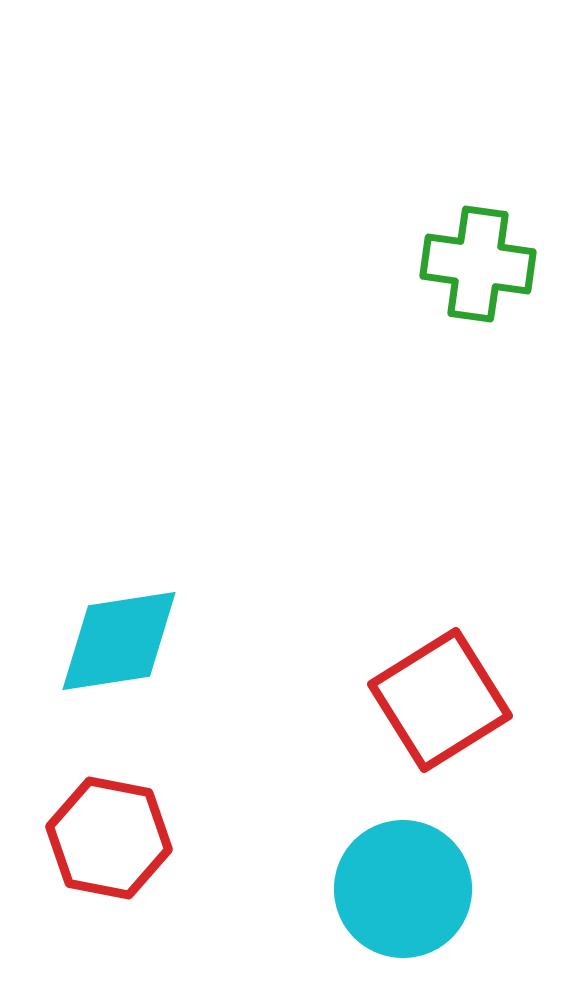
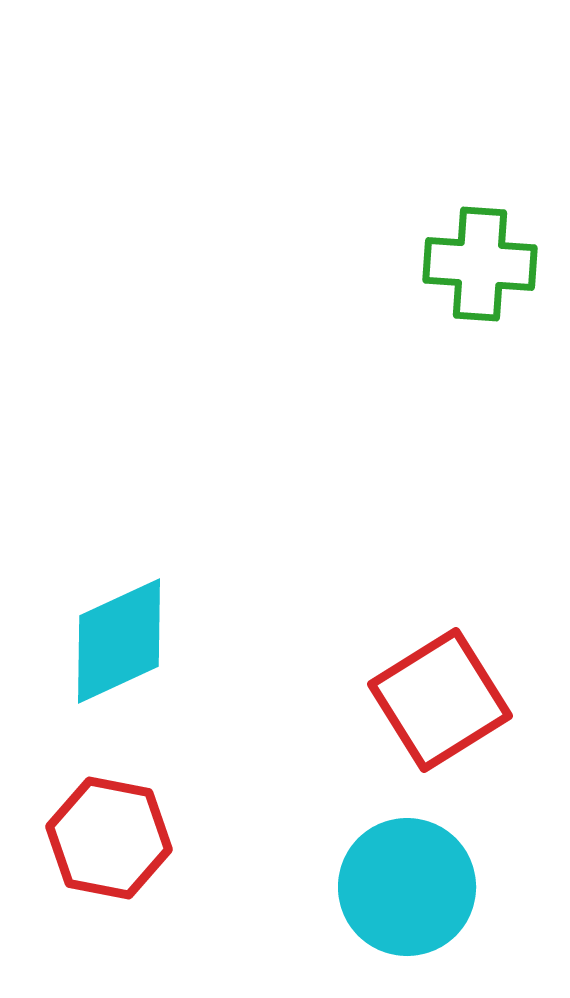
green cross: moved 2 px right; rotated 4 degrees counterclockwise
cyan diamond: rotated 16 degrees counterclockwise
cyan circle: moved 4 px right, 2 px up
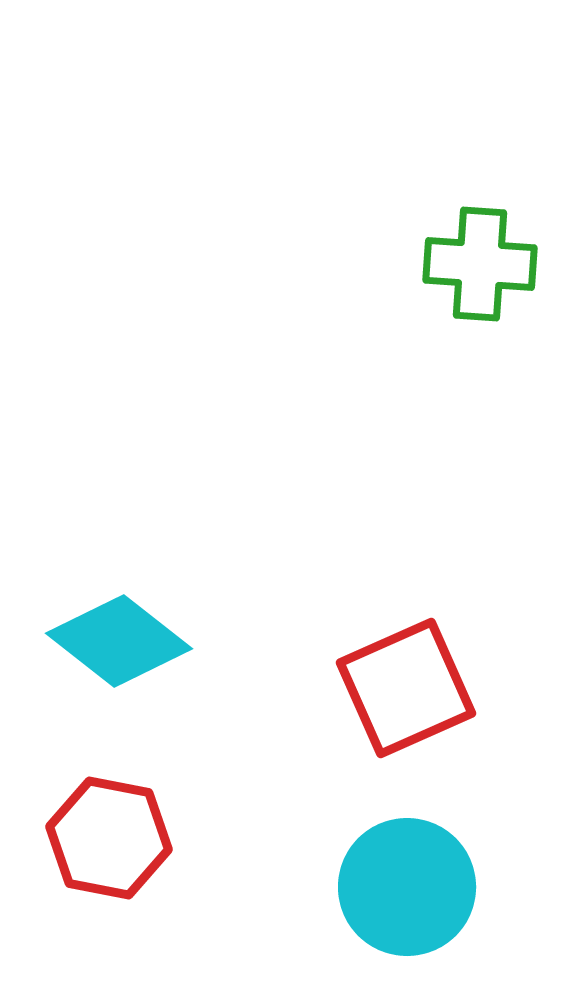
cyan diamond: rotated 63 degrees clockwise
red square: moved 34 px left, 12 px up; rotated 8 degrees clockwise
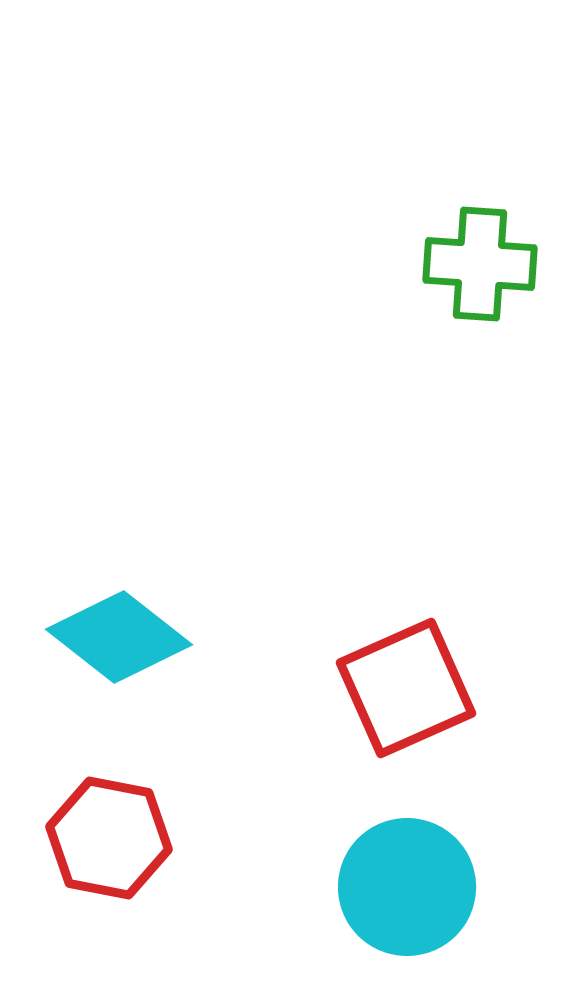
cyan diamond: moved 4 px up
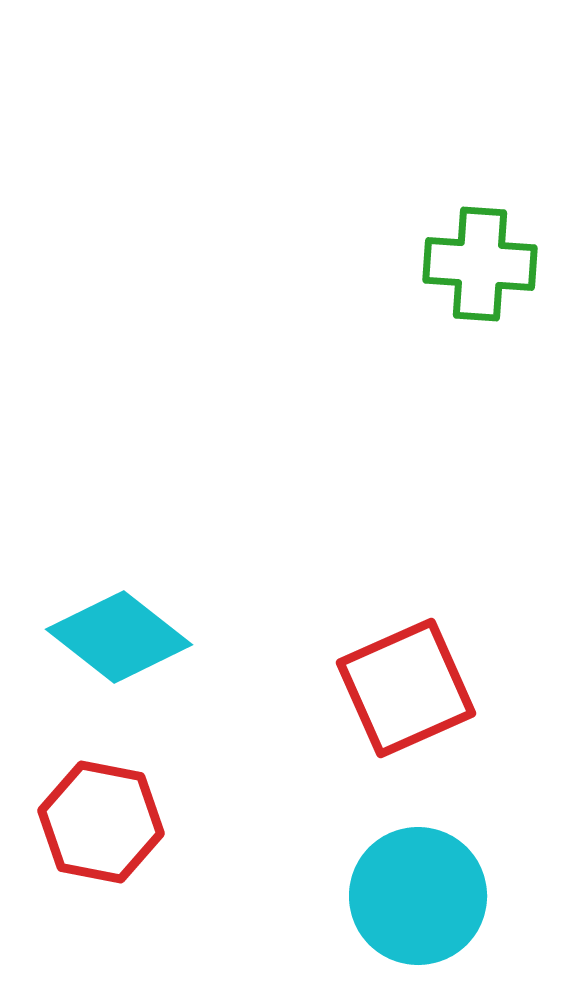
red hexagon: moved 8 px left, 16 px up
cyan circle: moved 11 px right, 9 px down
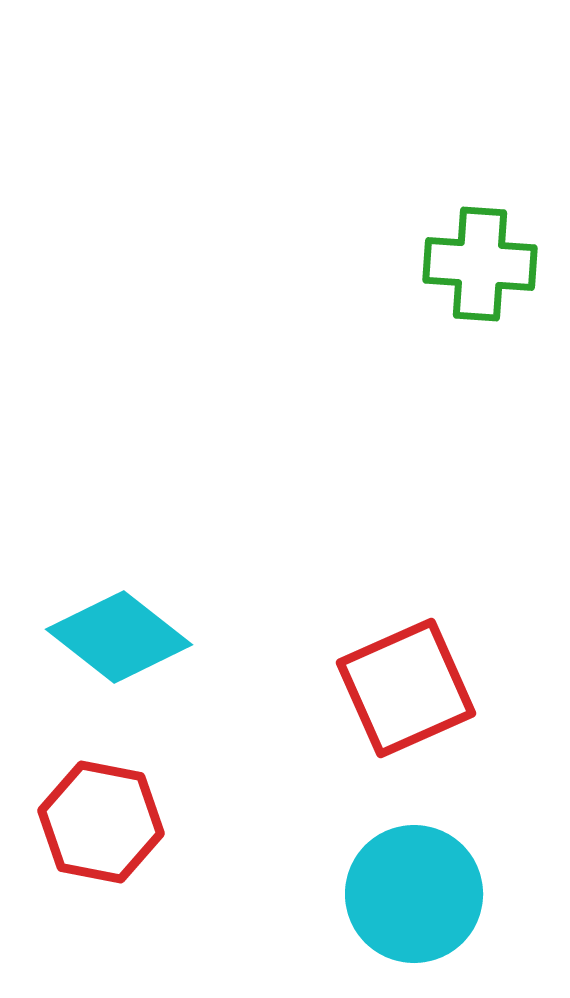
cyan circle: moved 4 px left, 2 px up
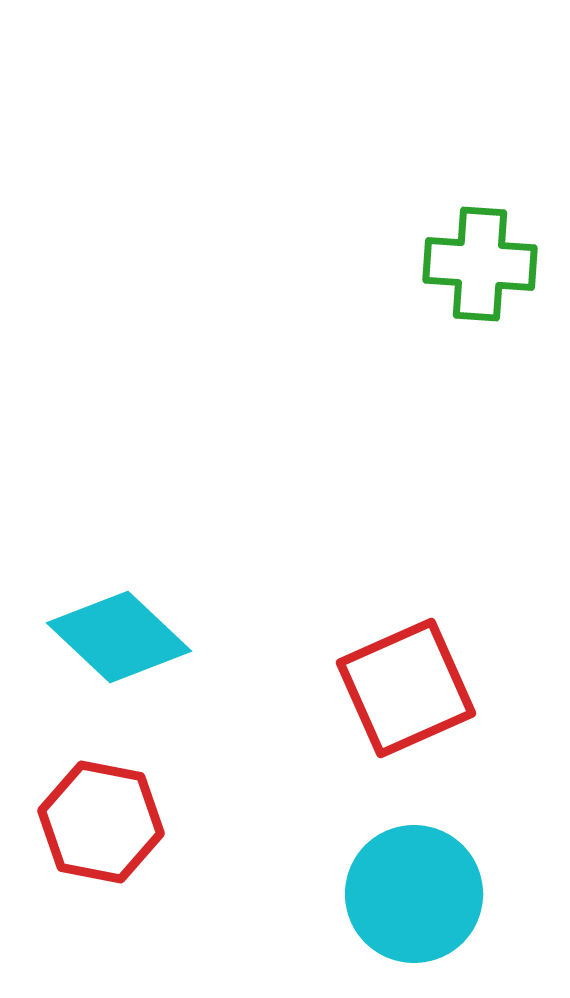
cyan diamond: rotated 5 degrees clockwise
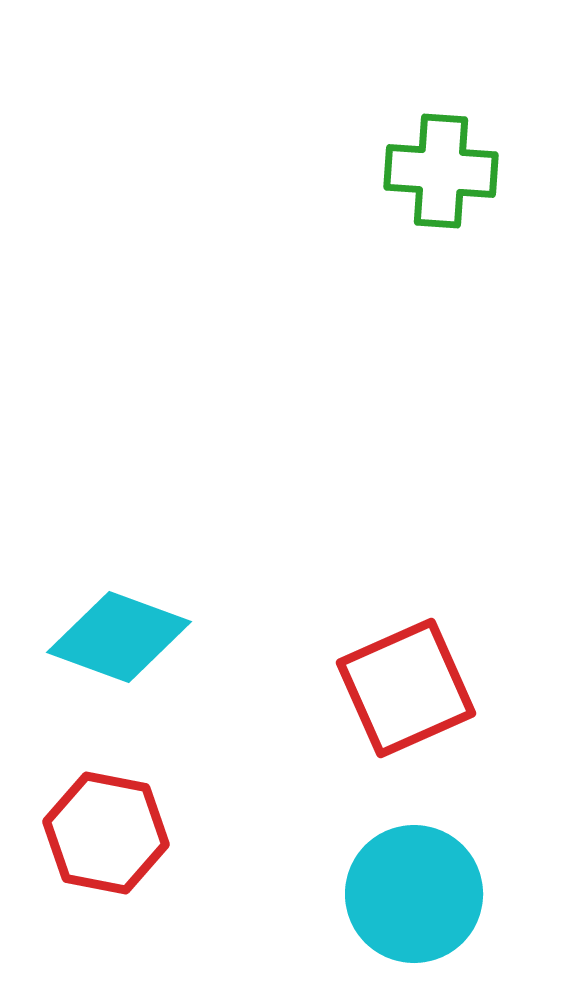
green cross: moved 39 px left, 93 px up
cyan diamond: rotated 23 degrees counterclockwise
red hexagon: moved 5 px right, 11 px down
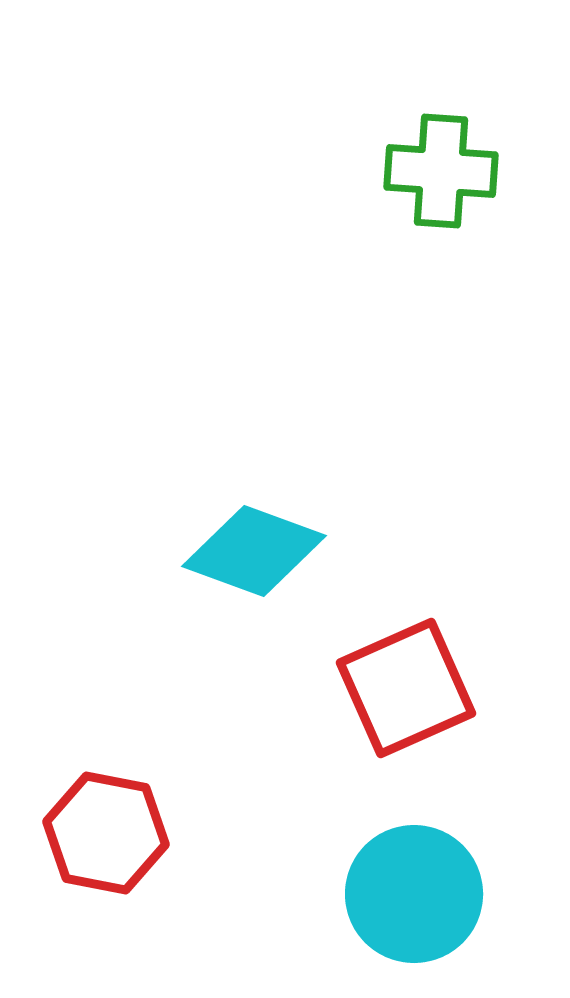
cyan diamond: moved 135 px right, 86 px up
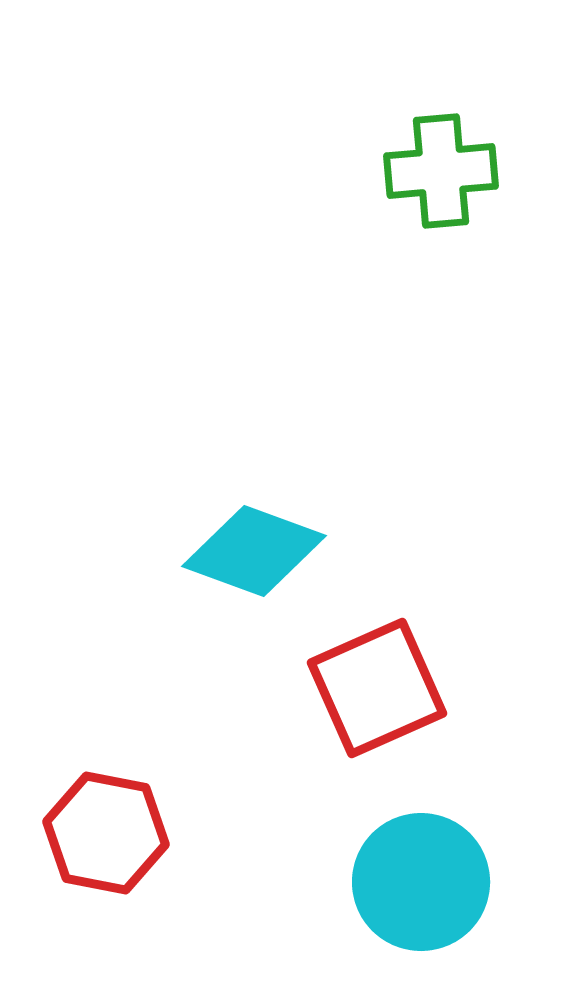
green cross: rotated 9 degrees counterclockwise
red square: moved 29 px left
cyan circle: moved 7 px right, 12 px up
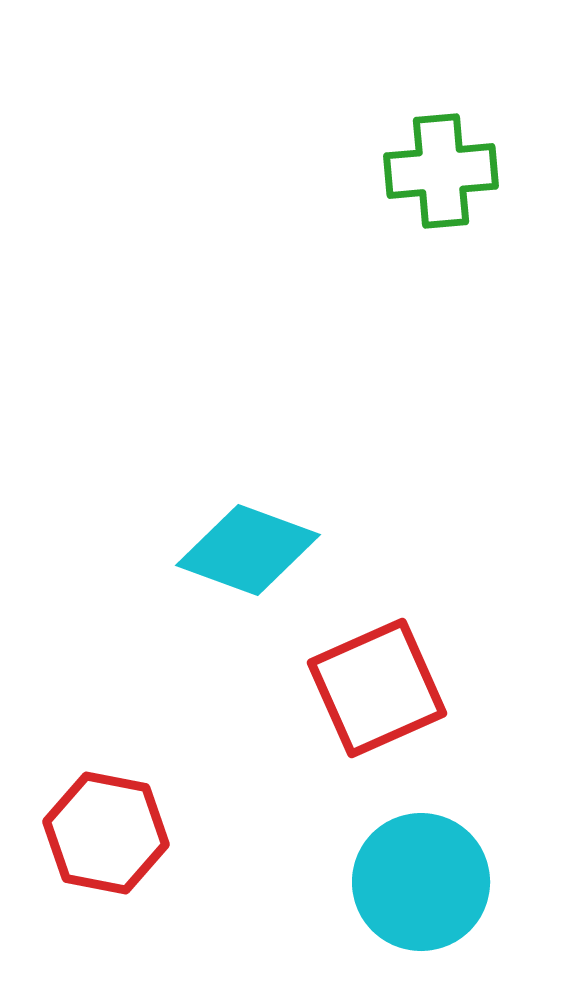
cyan diamond: moved 6 px left, 1 px up
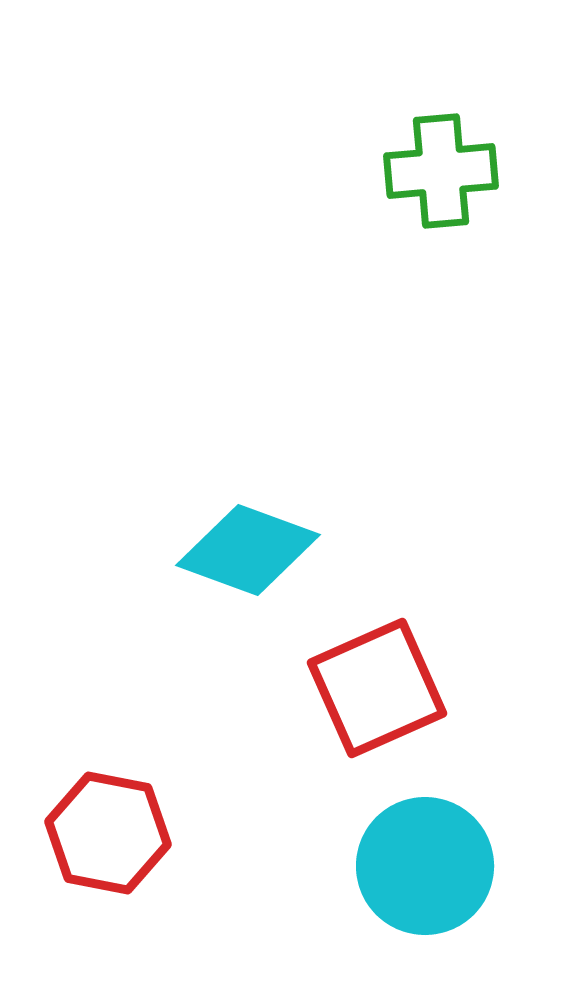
red hexagon: moved 2 px right
cyan circle: moved 4 px right, 16 px up
